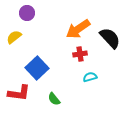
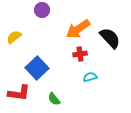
purple circle: moved 15 px right, 3 px up
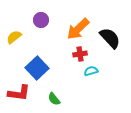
purple circle: moved 1 px left, 10 px down
orange arrow: rotated 10 degrees counterclockwise
cyan semicircle: moved 1 px right, 6 px up
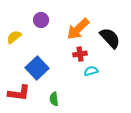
green semicircle: rotated 32 degrees clockwise
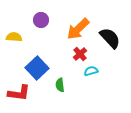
yellow semicircle: rotated 42 degrees clockwise
red cross: rotated 32 degrees counterclockwise
green semicircle: moved 6 px right, 14 px up
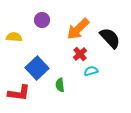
purple circle: moved 1 px right
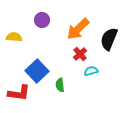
black semicircle: moved 1 px left, 1 px down; rotated 115 degrees counterclockwise
blue square: moved 3 px down
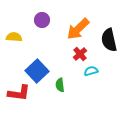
black semicircle: moved 1 px down; rotated 35 degrees counterclockwise
